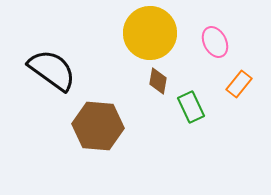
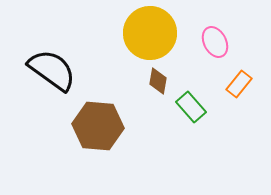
green rectangle: rotated 16 degrees counterclockwise
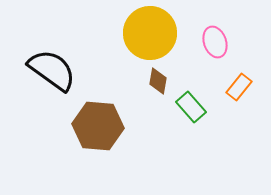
pink ellipse: rotated 8 degrees clockwise
orange rectangle: moved 3 px down
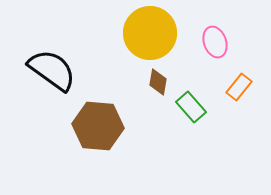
brown diamond: moved 1 px down
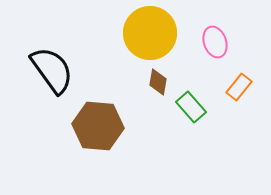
black semicircle: rotated 18 degrees clockwise
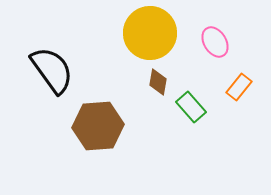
pink ellipse: rotated 12 degrees counterclockwise
brown hexagon: rotated 9 degrees counterclockwise
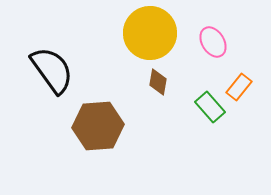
pink ellipse: moved 2 px left
green rectangle: moved 19 px right
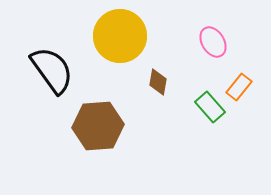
yellow circle: moved 30 px left, 3 px down
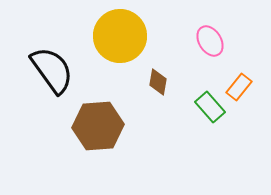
pink ellipse: moved 3 px left, 1 px up
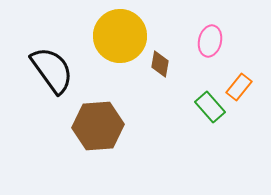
pink ellipse: rotated 44 degrees clockwise
brown diamond: moved 2 px right, 18 px up
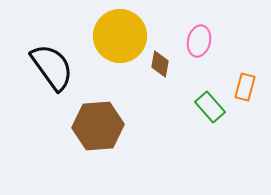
pink ellipse: moved 11 px left
black semicircle: moved 3 px up
orange rectangle: moved 6 px right; rotated 24 degrees counterclockwise
